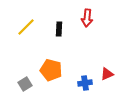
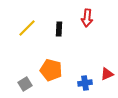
yellow line: moved 1 px right, 1 px down
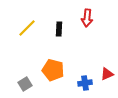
orange pentagon: moved 2 px right
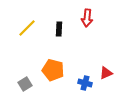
red triangle: moved 1 px left, 1 px up
blue cross: rotated 24 degrees clockwise
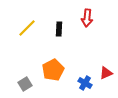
orange pentagon: rotated 30 degrees clockwise
blue cross: rotated 16 degrees clockwise
